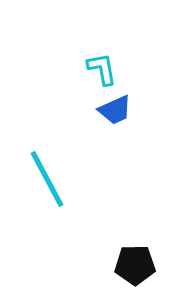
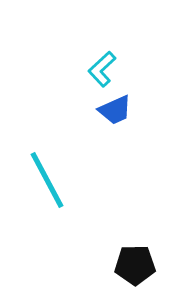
cyan L-shape: rotated 123 degrees counterclockwise
cyan line: moved 1 px down
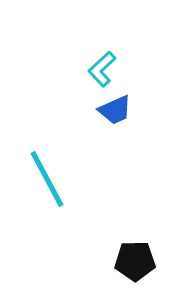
cyan line: moved 1 px up
black pentagon: moved 4 px up
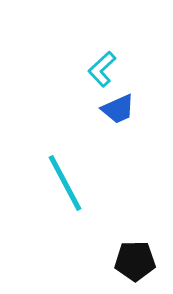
blue trapezoid: moved 3 px right, 1 px up
cyan line: moved 18 px right, 4 px down
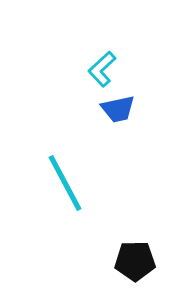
blue trapezoid: rotated 12 degrees clockwise
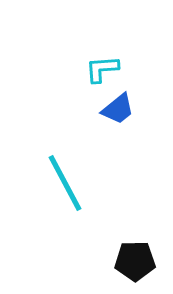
cyan L-shape: rotated 39 degrees clockwise
blue trapezoid: rotated 27 degrees counterclockwise
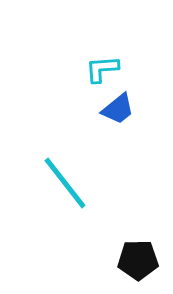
cyan line: rotated 10 degrees counterclockwise
black pentagon: moved 3 px right, 1 px up
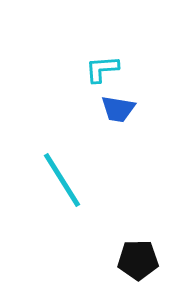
blue trapezoid: rotated 48 degrees clockwise
cyan line: moved 3 px left, 3 px up; rotated 6 degrees clockwise
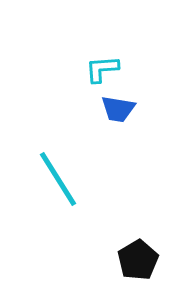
cyan line: moved 4 px left, 1 px up
black pentagon: rotated 30 degrees counterclockwise
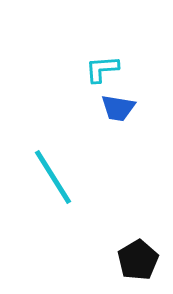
blue trapezoid: moved 1 px up
cyan line: moved 5 px left, 2 px up
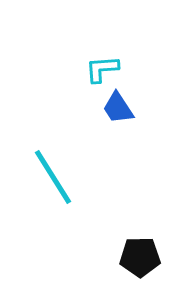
blue trapezoid: rotated 48 degrees clockwise
black pentagon: moved 2 px right, 3 px up; rotated 30 degrees clockwise
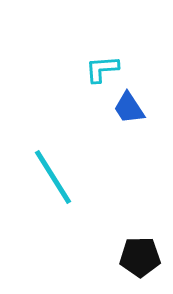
blue trapezoid: moved 11 px right
